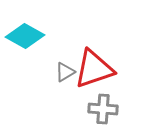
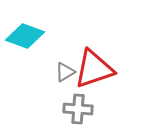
cyan diamond: rotated 9 degrees counterclockwise
gray cross: moved 25 px left
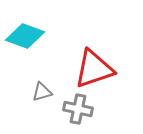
gray triangle: moved 23 px left, 20 px down; rotated 15 degrees clockwise
gray cross: rotated 8 degrees clockwise
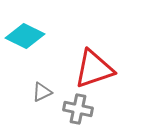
cyan diamond: rotated 6 degrees clockwise
gray triangle: rotated 10 degrees counterclockwise
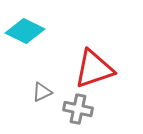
cyan diamond: moved 5 px up
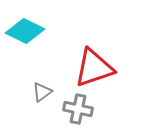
red triangle: moved 1 px up
gray triangle: rotated 10 degrees counterclockwise
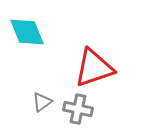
cyan diamond: moved 2 px right, 1 px down; rotated 42 degrees clockwise
gray triangle: moved 10 px down
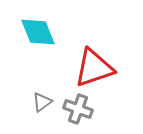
cyan diamond: moved 11 px right
gray cross: rotated 8 degrees clockwise
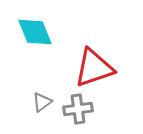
cyan diamond: moved 3 px left
gray cross: rotated 28 degrees counterclockwise
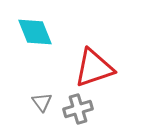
gray triangle: rotated 30 degrees counterclockwise
gray cross: rotated 8 degrees counterclockwise
